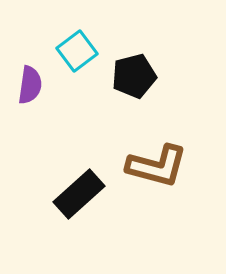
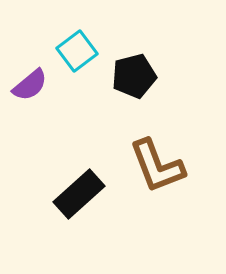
purple semicircle: rotated 42 degrees clockwise
brown L-shape: rotated 54 degrees clockwise
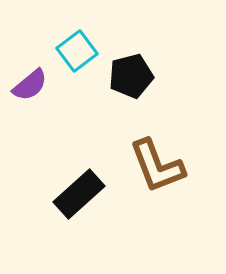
black pentagon: moved 3 px left
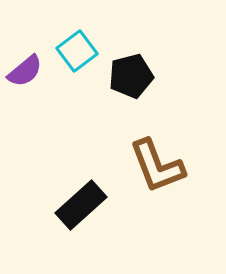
purple semicircle: moved 5 px left, 14 px up
black rectangle: moved 2 px right, 11 px down
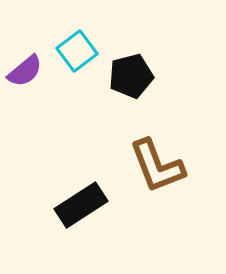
black rectangle: rotated 9 degrees clockwise
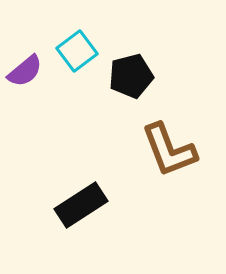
brown L-shape: moved 12 px right, 16 px up
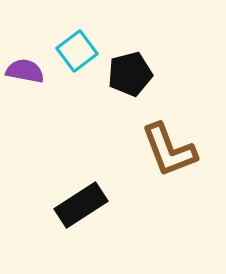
purple semicircle: rotated 129 degrees counterclockwise
black pentagon: moved 1 px left, 2 px up
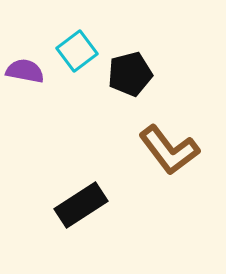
brown L-shape: rotated 16 degrees counterclockwise
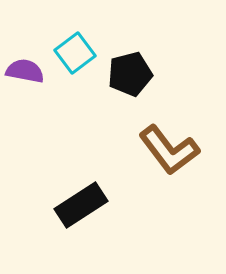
cyan square: moved 2 px left, 2 px down
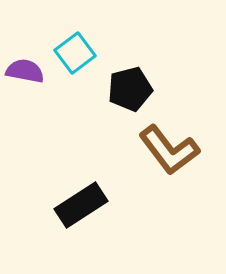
black pentagon: moved 15 px down
